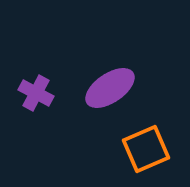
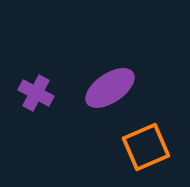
orange square: moved 2 px up
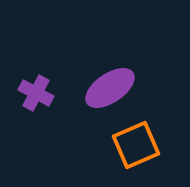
orange square: moved 10 px left, 2 px up
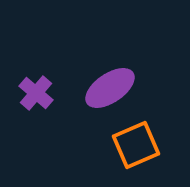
purple cross: rotated 12 degrees clockwise
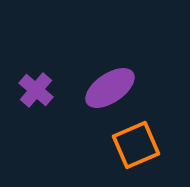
purple cross: moved 3 px up
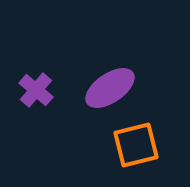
orange square: rotated 9 degrees clockwise
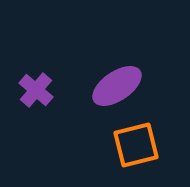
purple ellipse: moved 7 px right, 2 px up
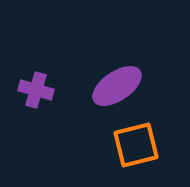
purple cross: rotated 24 degrees counterclockwise
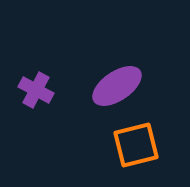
purple cross: rotated 12 degrees clockwise
